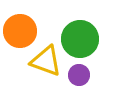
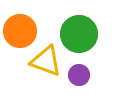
green circle: moved 1 px left, 5 px up
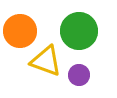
green circle: moved 3 px up
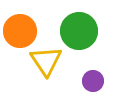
yellow triangle: rotated 36 degrees clockwise
purple circle: moved 14 px right, 6 px down
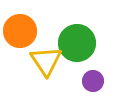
green circle: moved 2 px left, 12 px down
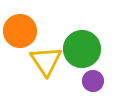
green circle: moved 5 px right, 6 px down
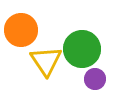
orange circle: moved 1 px right, 1 px up
purple circle: moved 2 px right, 2 px up
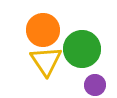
orange circle: moved 22 px right
purple circle: moved 6 px down
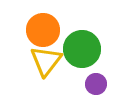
yellow triangle: rotated 12 degrees clockwise
purple circle: moved 1 px right, 1 px up
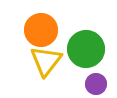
orange circle: moved 2 px left
green circle: moved 4 px right
